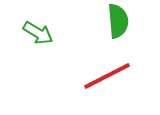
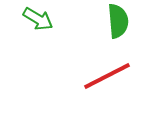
green arrow: moved 14 px up
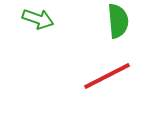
green arrow: rotated 12 degrees counterclockwise
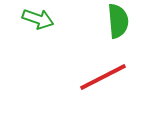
red line: moved 4 px left, 1 px down
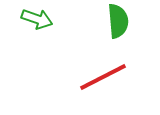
green arrow: moved 1 px left
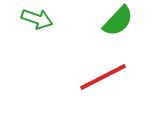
green semicircle: rotated 48 degrees clockwise
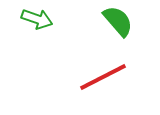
green semicircle: rotated 84 degrees counterclockwise
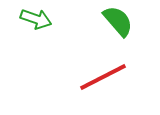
green arrow: moved 1 px left
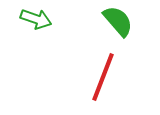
red line: rotated 42 degrees counterclockwise
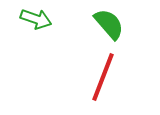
green semicircle: moved 9 px left, 3 px down
